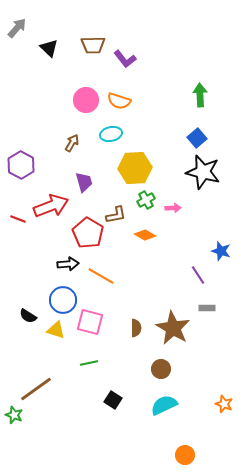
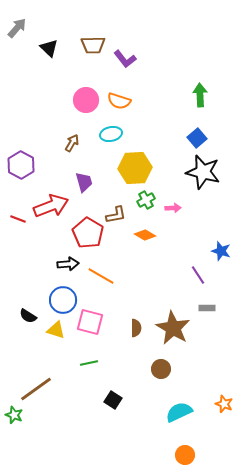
cyan semicircle: moved 15 px right, 7 px down
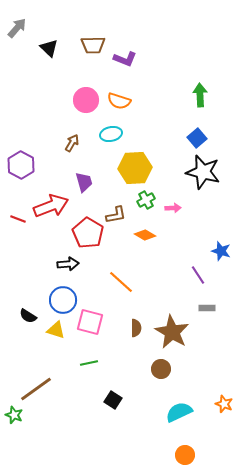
purple L-shape: rotated 30 degrees counterclockwise
orange line: moved 20 px right, 6 px down; rotated 12 degrees clockwise
brown star: moved 1 px left, 4 px down
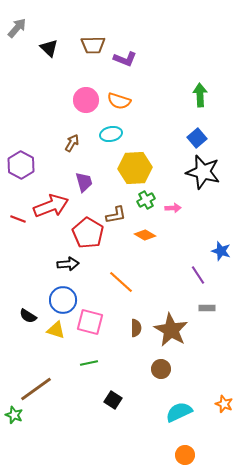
brown star: moved 1 px left, 2 px up
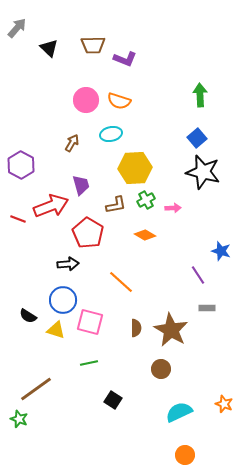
purple trapezoid: moved 3 px left, 3 px down
brown L-shape: moved 10 px up
green star: moved 5 px right, 4 px down
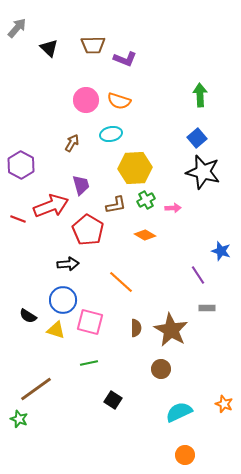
red pentagon: moved 3 px up
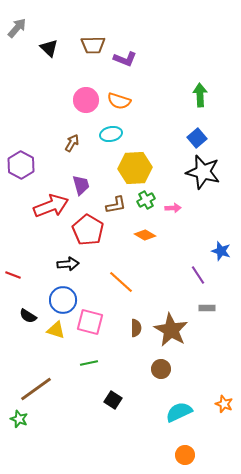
red line: moved 5 px left, 56 px down
